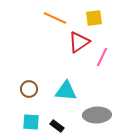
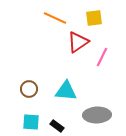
red triangle: moved 1 px left
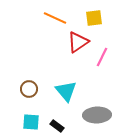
cyan triangle: rotated 45 degrees clockwise
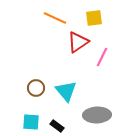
brown circle: moved 7 px right, 1 px up
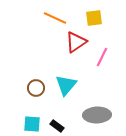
red triangle: moved 2 px left
cyan triangle: moved 6 px up; rotated 20 degrees clockwise
cyan square: moved 1 px right, 2 px down
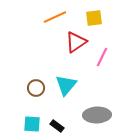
orange line: moved 1 px up; rotated 50 degrees counterclockwise
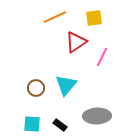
gray ellipse: moved 1 px down
black rectangle: moved 3 px right, 1 px up
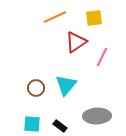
black rectangle: moved 1 px down
